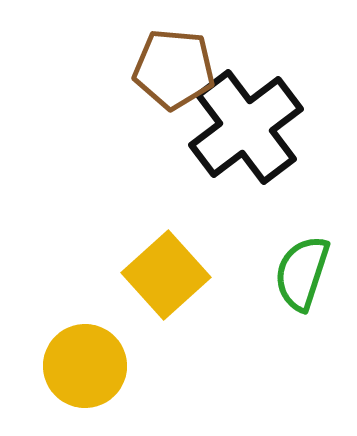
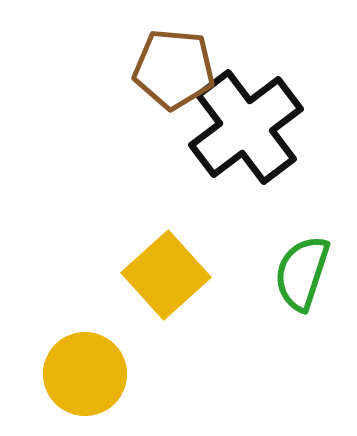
yellow circle: moved 8 px down
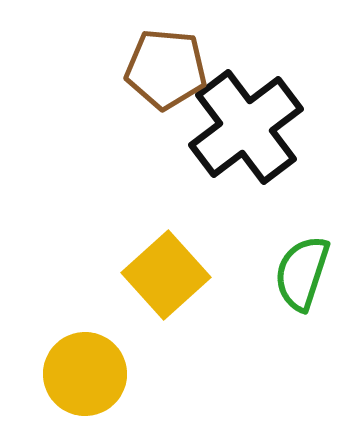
brown pentagon: moved 8 px left
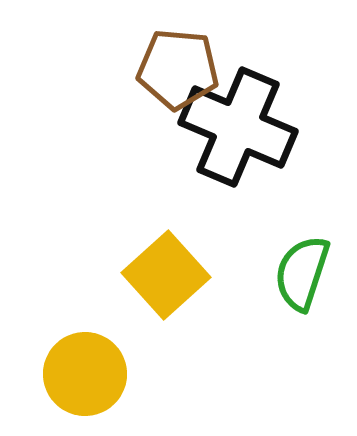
brown pentagon: moved 12 px right
black cross: moved 8 px left; rotated 30 degrees counterclockwise
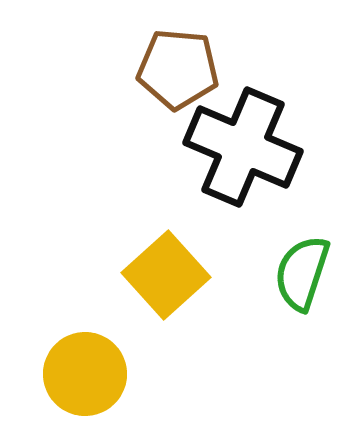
black cross: moved 5 px right, 20 px down
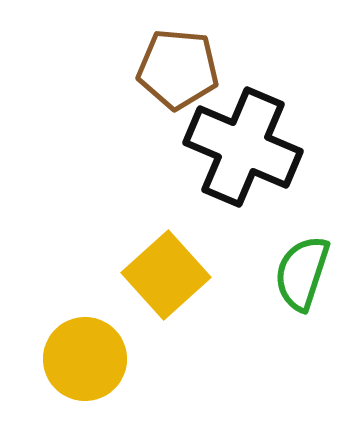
yellow circle: moved 15 px up
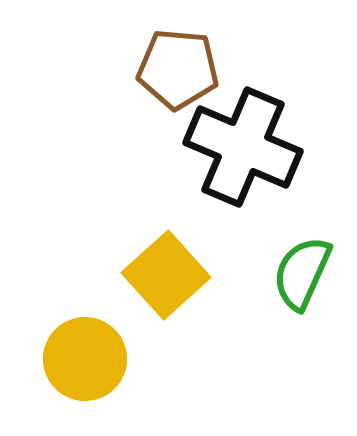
green semicircle: rotated 6 degrees clockwise
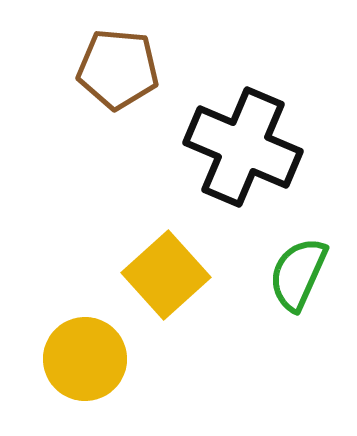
brown pentagon: moved 60 px left
green semicircle: moved 4 px left, 1 px down
